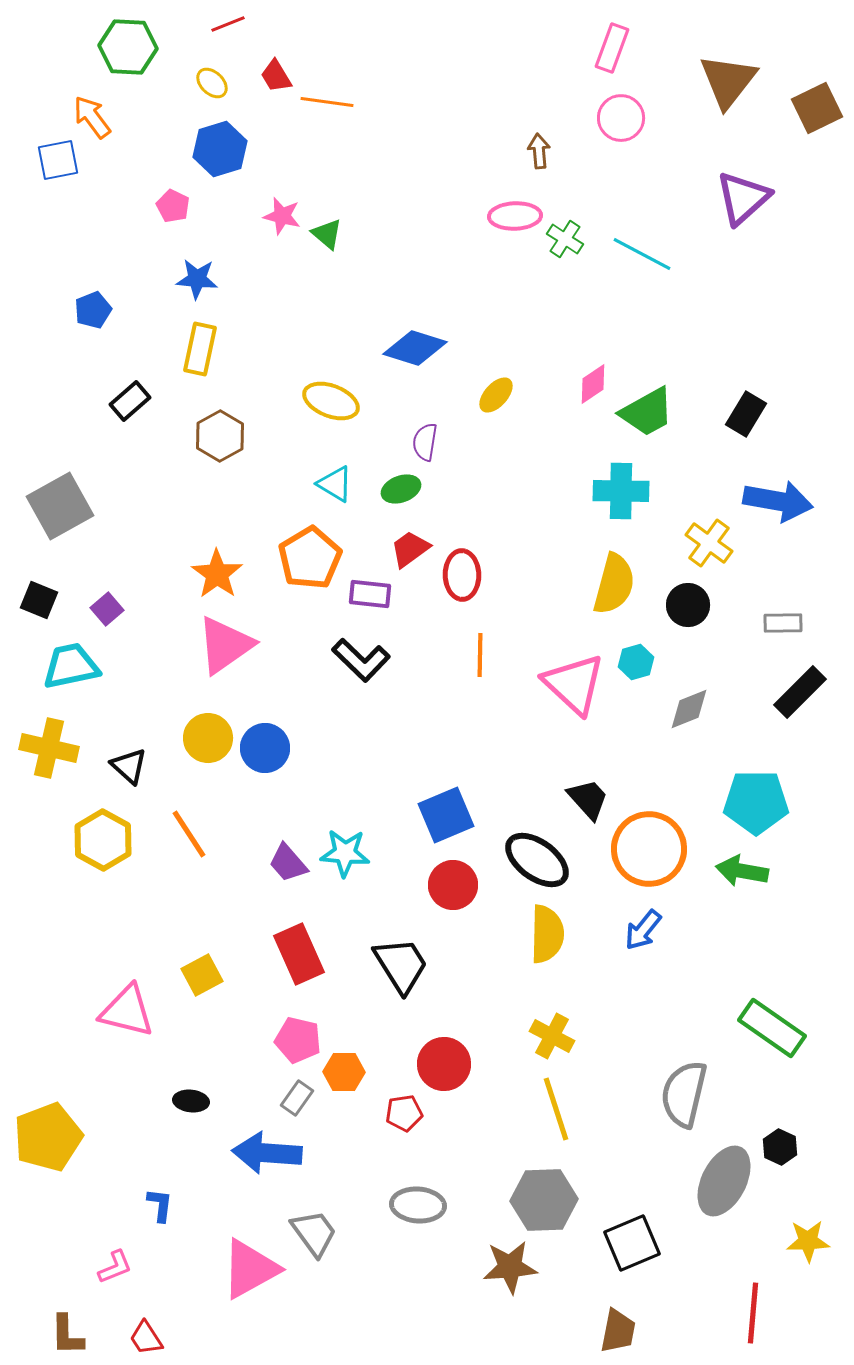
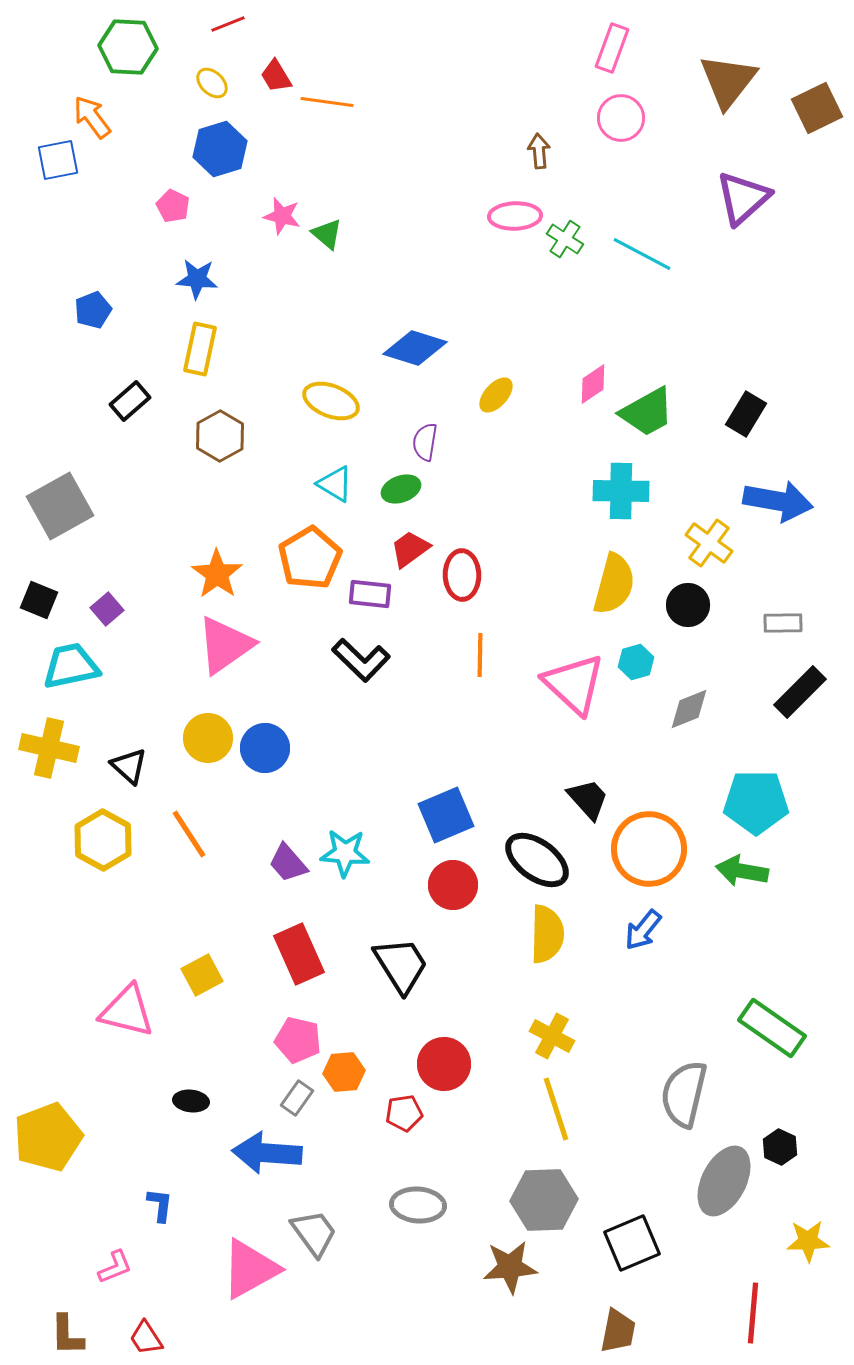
orange hexagon at (344, 1072): rotated 6 degrees counterclockwise
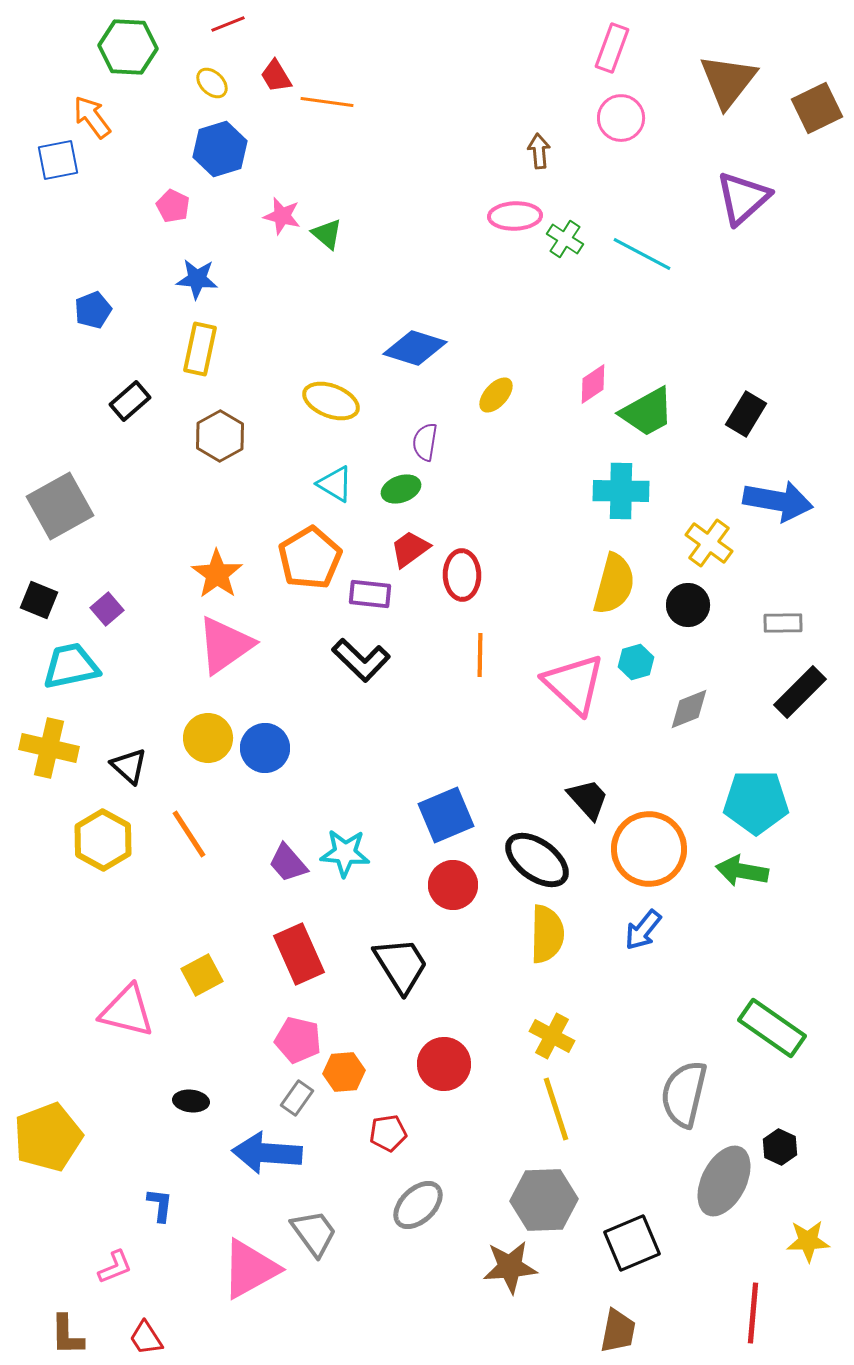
red pentagon at (404, 1113): moved 16 px left, 20 px down
gray ellipse at (418, 1205): rotated 48 degrees counterclockwise
